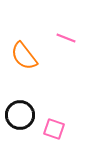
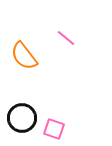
pink line: rotated 18 degrees clockwise
black circle: moved 2 px right, 3 px down
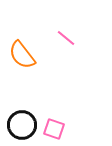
orange semicircle: moved 2 px left, 1 px up
black circle: moved 7 px down
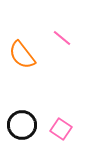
pink line: moved 4 px left
pink square: moved 7 px right; rotated 15 degrees clockwise
